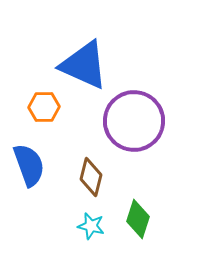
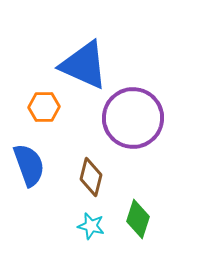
purple circle: moved 1 px left, 3 px up
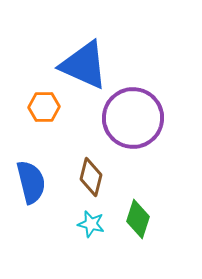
blue semicircle: moved 2 px right, 17 px down; rotated 6 degrees clockwise
cyan star: moved 2 px up
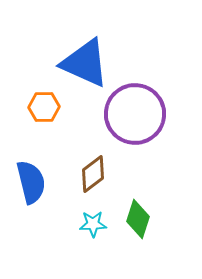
blue triangle: moved 1 px right, 2 px up
purple circle: moved 2 px right, 4 px up
brown diamond: moved 2 px right, 3 px up; rotated 39 degrees clockwise
cyan star: moved 2 px right; rotated 16 degrees counterclockwise
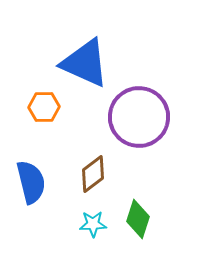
purple circle: moved 4 px right, 3 px down
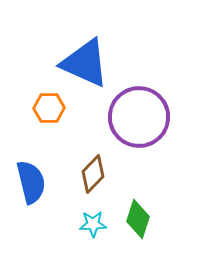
orange hexagon: moved 5 px right, 1 px down
brown diamond: rotated 9 degrees counterclockwise
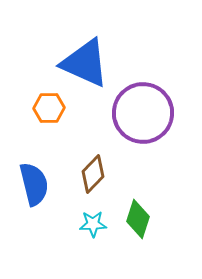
purple circle: moved 4 px right, 4 px up
blue semicircle: moved 3 px right, 2 px down
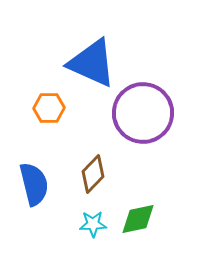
blue triangle: moved 7 px right
green diamond: rotated 60 degrees clockwise
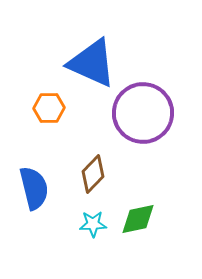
blue semicircle: moved 4 px down
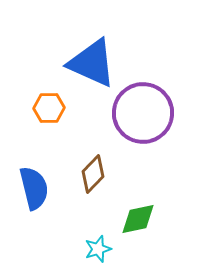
cyan star: moved 5 px right, 25 px down; rotated 16 degrees counterclockwise
